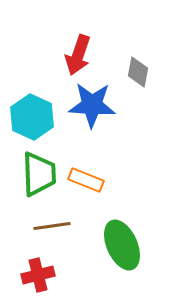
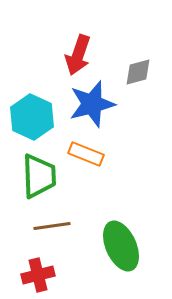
gray diamond: rotated 64 degrees clockwise
blue star: moved 1 px up; rotated 18 degrees counterclockwise
green trapezoid: moved 2 px down
orange rectangle: moved 26 px up
green ellipse: moved 1 px left, 1 px down
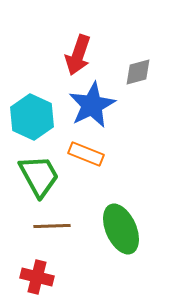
blue star: moved 1 px down; rotated 12 degrees counterclockwise
green trapezoid: rotated 27 degrees counterclockwise
brown line: rotated 6 degrees clockwise
green ellipse: moved 17 px up
red cross: moved 1 px left, 2 px down; rotated 28 degrees clockwise
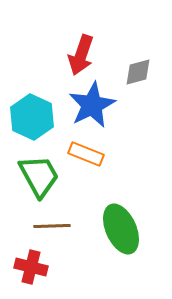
red arrow: moved 3 px right
red cross: moved 6 px left, 10 px up
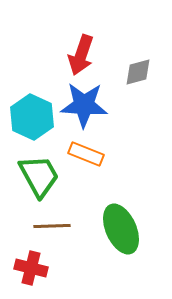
blue star: moved 8 px left; rotated 30 degrees clockwise
red cross: moved 1 px down
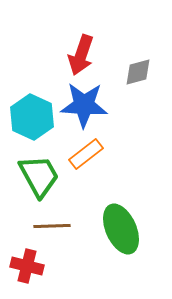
orange rectangle: rotated 60 degrees counterclockwise
red cross: moved 4 px left, 2 px up
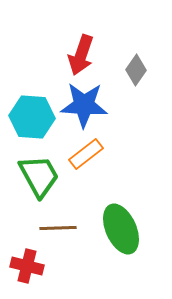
gray diamond: moved 2 px left, 2 px up; rotated 40 degrees counterclockwise
cyan hexagon: rotated 21 degrees counterclockwise
brown line: moved 6 px right, 2 px down
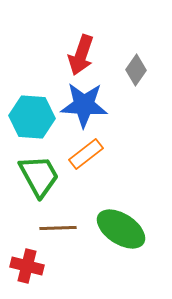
green ellipse: rotated 33 degrees counterclockwise
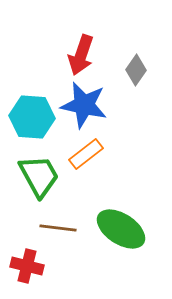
blue star: rotated 9 degrees clockwise
brown line: rotated 9 degrees clockwise
